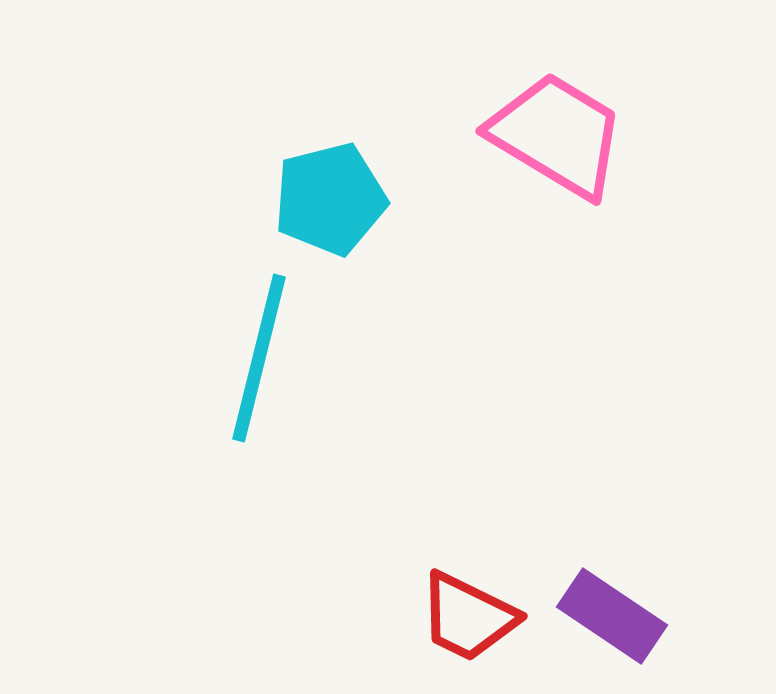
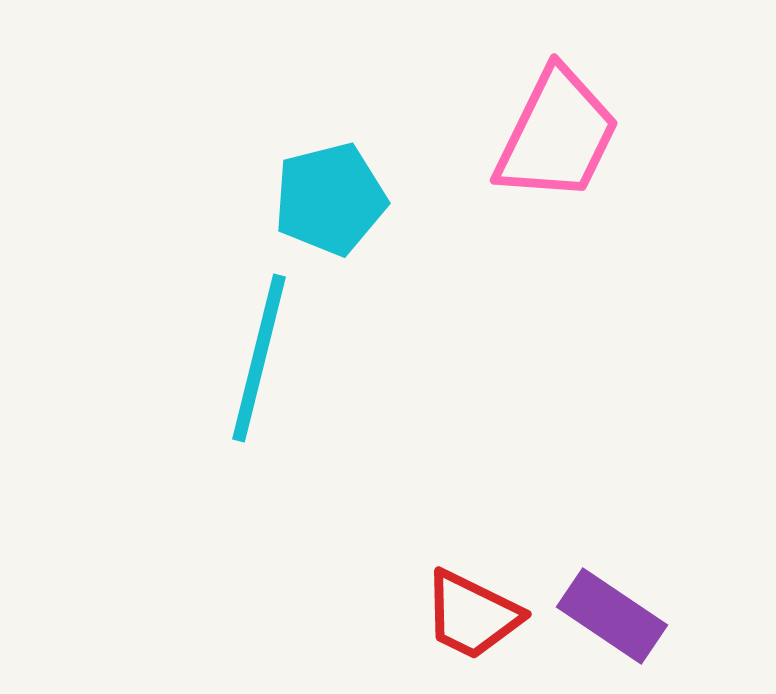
pink trapezoid: rotated 85 degrees clockwise
red trapezoid: moved 4 px right, 2 px up
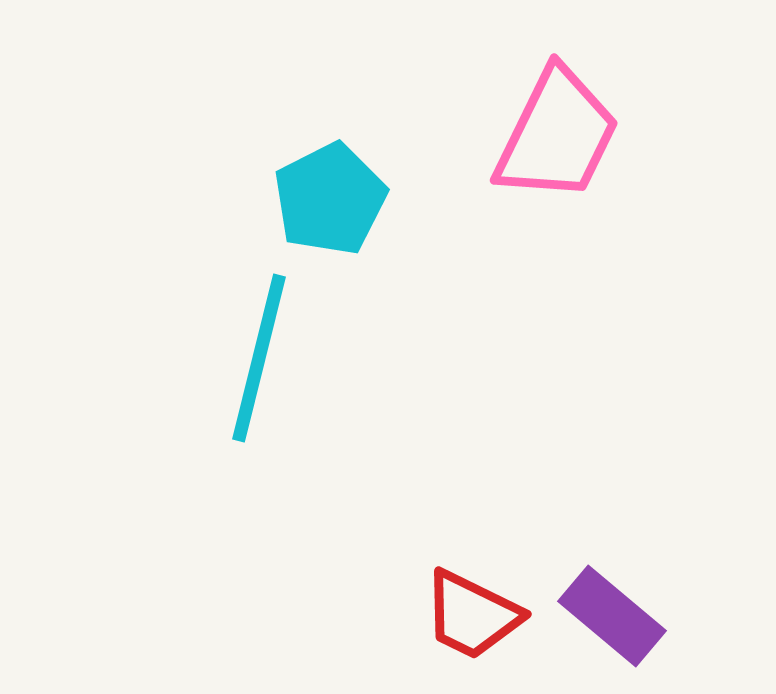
cyan pentagon: rotated 13 degrees counterclockwise
purple rectangle: rotated 6 degrees clockwise
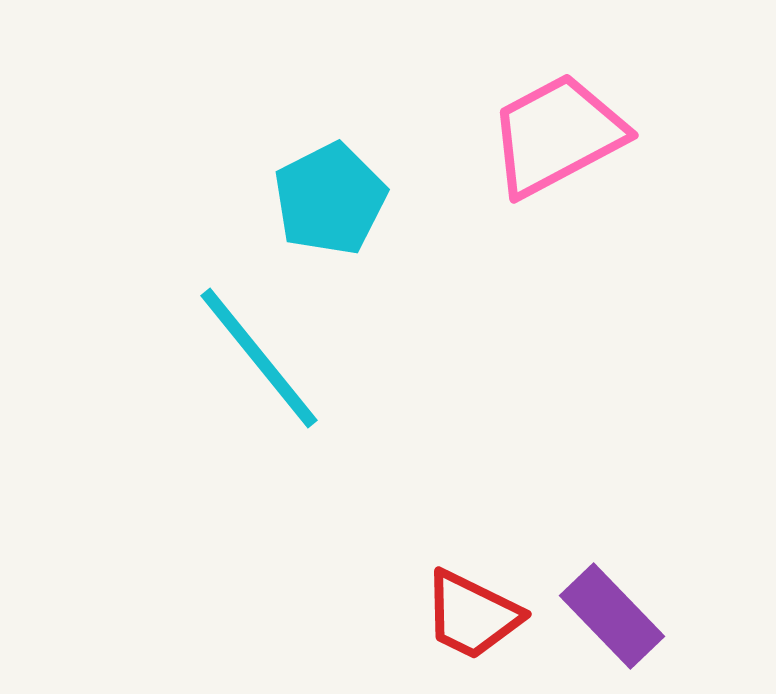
pink trapezoid: rotated 144 degrees counterclockwise
cyan line: rotated 53 degrees counterclockwise
purple rectangle: rotated 6 degrees clockwise
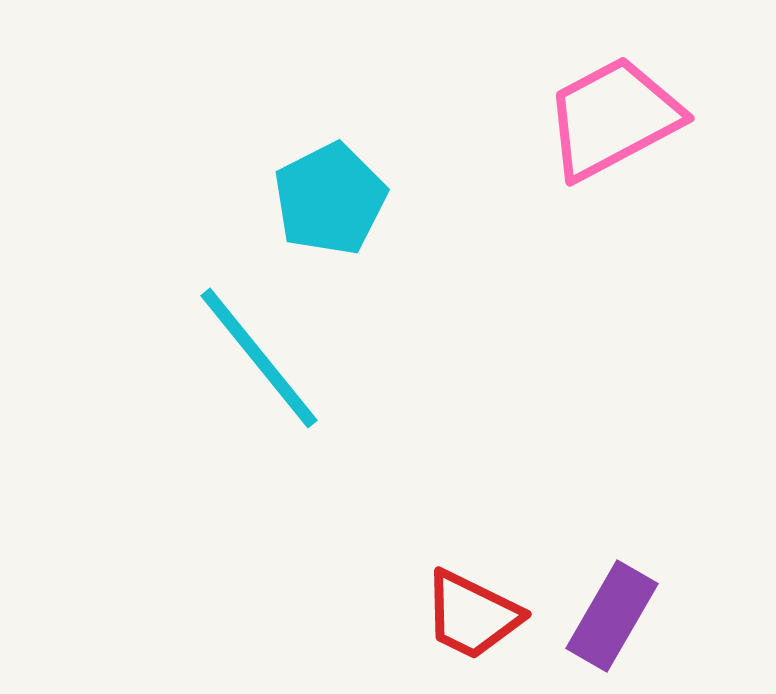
pink trapezoid: moved 56 px right, 17 px up
purple rectangle: rotated 74 degrees clockwise
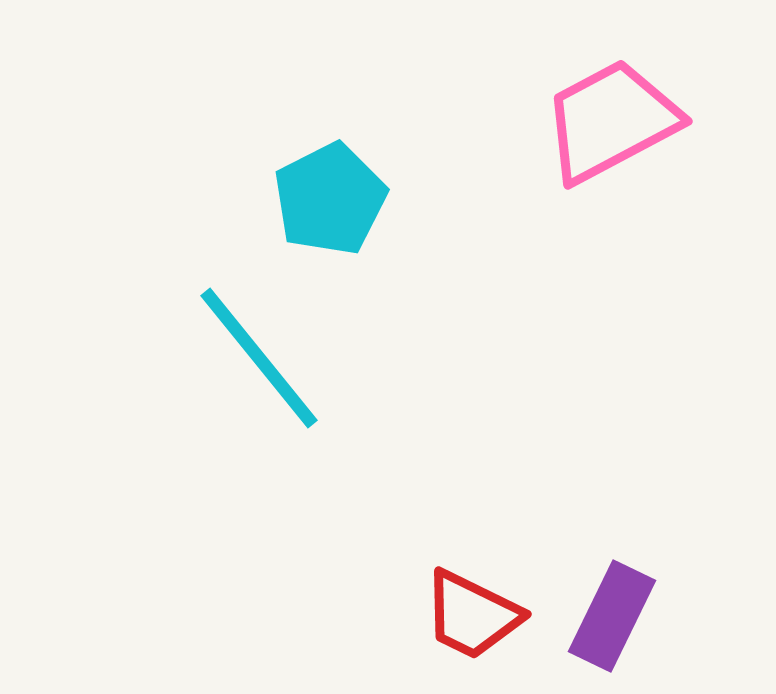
pink trapezoid: moved 2 px left, 3 px down
purple rectangle: rotated 4 degrees counterclockwise
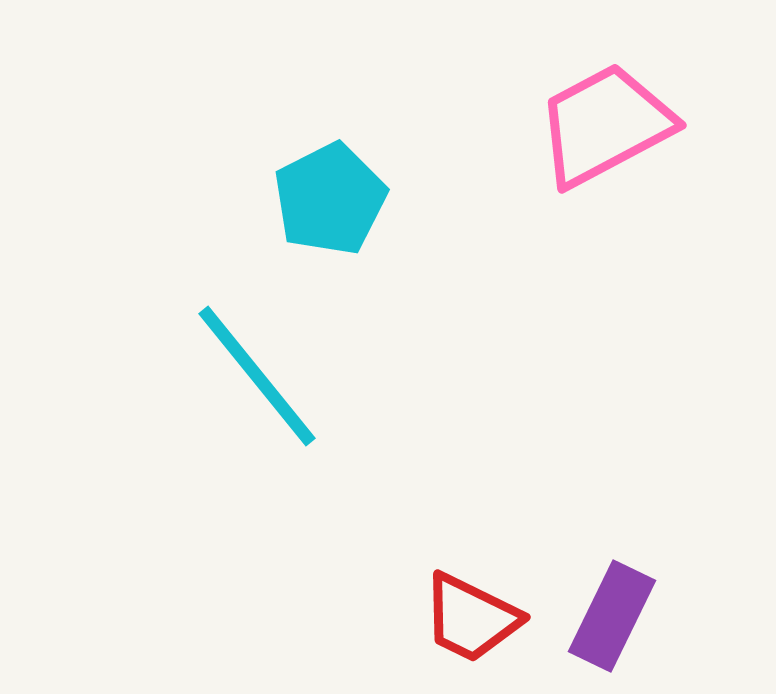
pink trapezoid: moved 6 px left, 4 px down
cyan line: moved 2 px left, 18 px down
red trapezoid: moved 1 px left, 3 px down
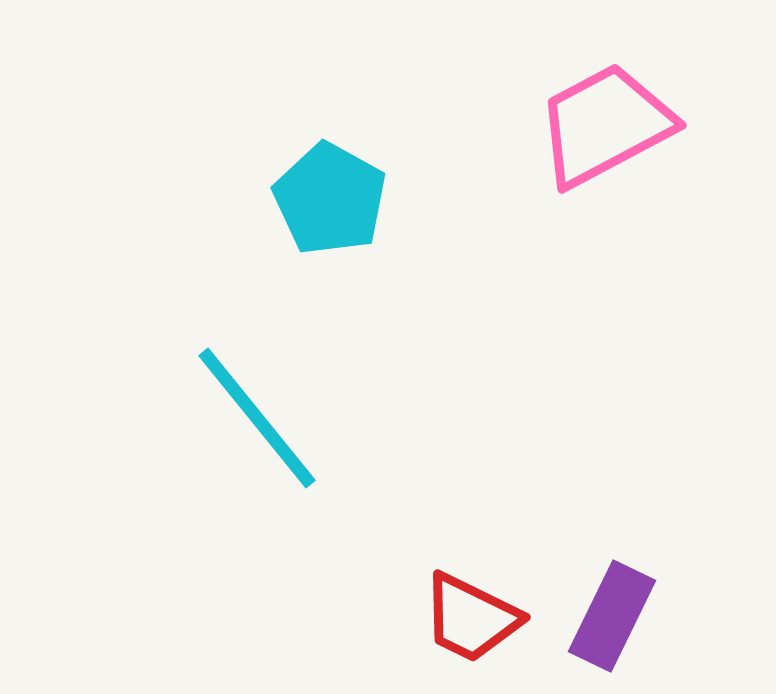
cyan pentagon: rotated 16 degrees counterclockwise
cyan line: moved 42 px down
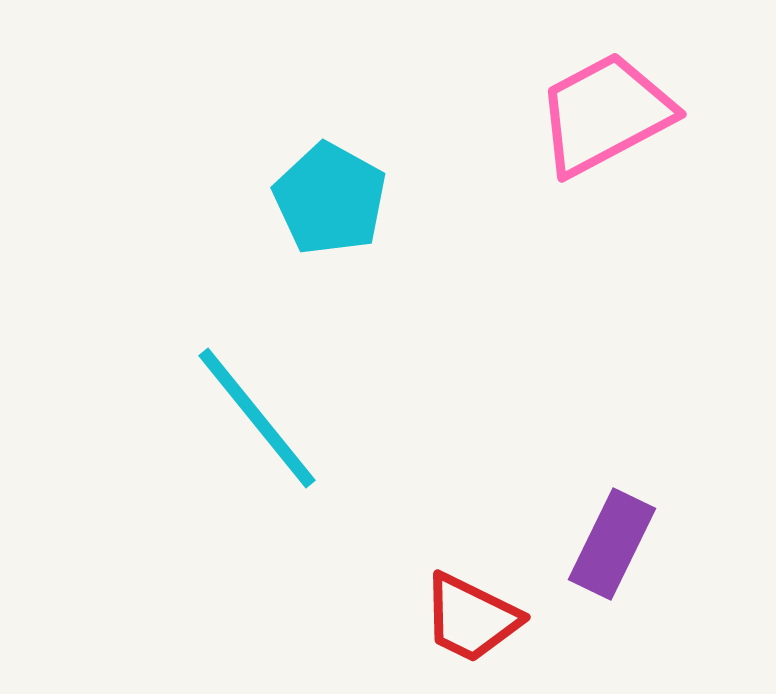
pink trapezoid: moved 11 px up
purple rectangle: moved 72 px up
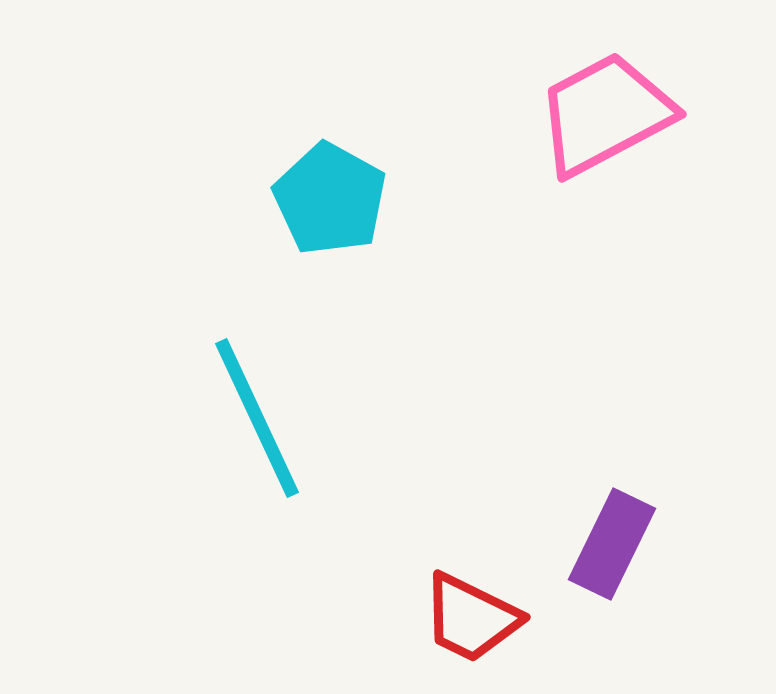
cyan line: rotated 14 degrees clockwise
